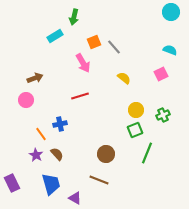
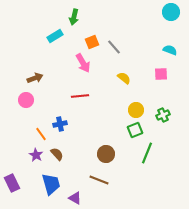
orange square: moved 2 px left
pink square: rotated 24 degrees clockwise
red line: rotated 12 degrees clockwise
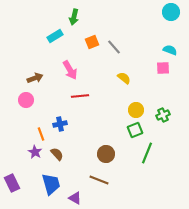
pink arrow: moved 13 px left, 7 px down
pink square: moved 2 px right, 6 px up
orange line: rotated 16 degrees clockwise
purple star: moved 1 px left, 3 px up
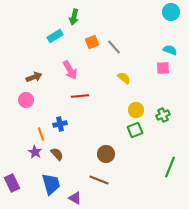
brown arrow: moved 1 px left, 1 px up
green line: moved 23 px right, 14 px down
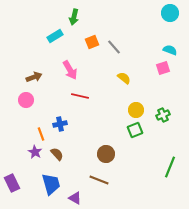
cyan circle: moved 1 px left, 1 px down
pink square: rotated 16 degrees counterclockwise
red line: rotated 18 degrees clockwise
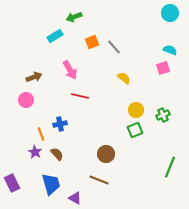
green arrow: rotated 56 degrees clockwise
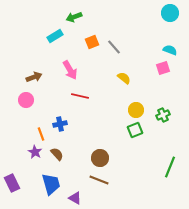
brown circle: moved 6 px left, 4 px down
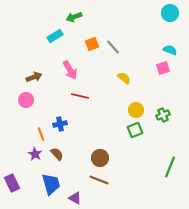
orange square: moved 2 px down
gray line: moved 1 px left
purple star: moved 2 px down
